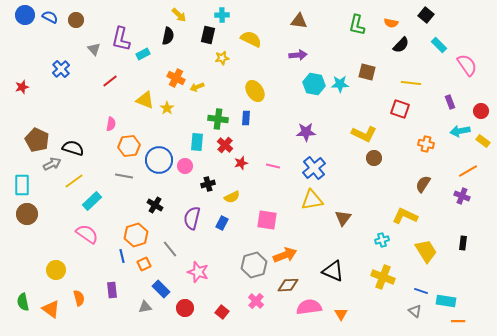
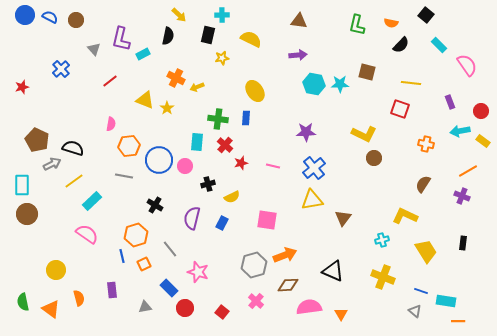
blue rectangle at (161, 289): moved 8 px right, 1 px up
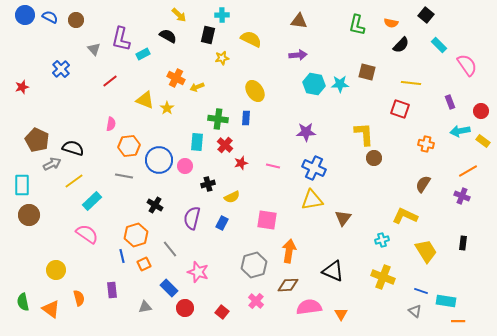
black semicircle at (168, 36): rotated 72 degrees counterclockwise
yellow L-shape at (364, 134): rotated 120 degrees counterclockwise
blue cross at (314, 168): rotated 25 degrees counterclockwise
brown circle at (27, 214): moved 2 px right, 1 px down
orange arrow at (285, 255): moved 4 px right, 4 px up; rotated 60 degrees counterclockwise
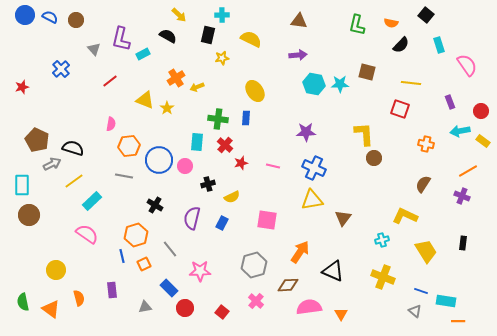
cyan rectangle at (439, 45): rotated 28 degrees clockwise
orange cross at (176, 78): rotated 30 degrees clockwise
orange arrow at (289, 251): moved 11 px right, 1 px down; rotated 25 degrees clockwise
pink star at (198, 272): moved 2 px right, 1 px up; rotated 20 degrees counterclockwise
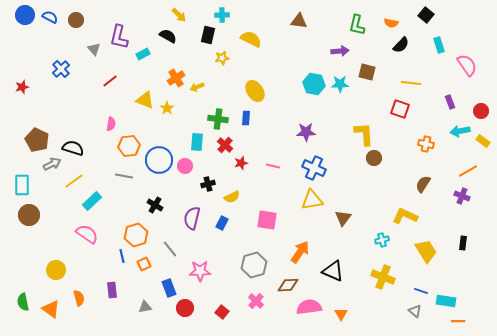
purple L-shape at (121, 39): moved 2 px left, 2 px up
purple arrow at (298, 55): moved 42 px right, 4 px up
blue rectangle at (169, 288): rotated 24 degrees clockwise
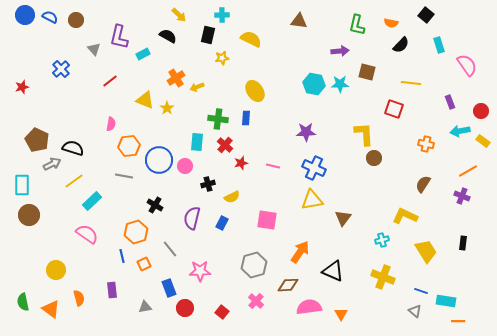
red square at (400, 109): moved 6 px left
orange hexagon at (136, 235): moved 3 px up
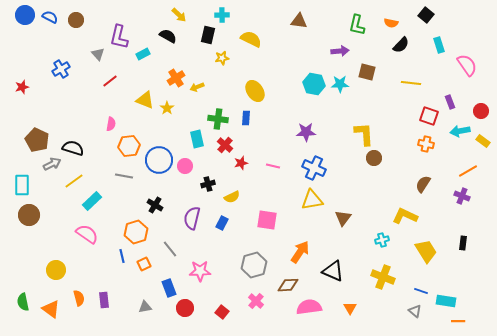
gray triangle at (94, 49): moved 4 px right, 5 px down
blue cross at (61, 69): rotated 12 degrees clockwise
red square at (394, 109): moved 35 px right, 7 px down
cyan rectangle at (197, 142): moved 3 px up; rotated 18 degrees counterclockwise
purple rectangle at (112, 290): moved 8 px left, 10 px down
orange triangle at (341, 314): moved 9 px right, 6 px up
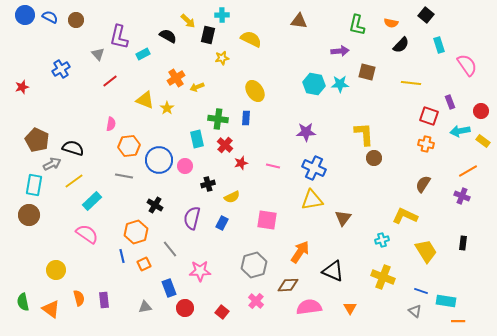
yellow arrow at (179, 15): moved 9 px right, 6 px down
cyan rectangle at (22, 185): moved 12 px right; rotated 10 degrees clockwise
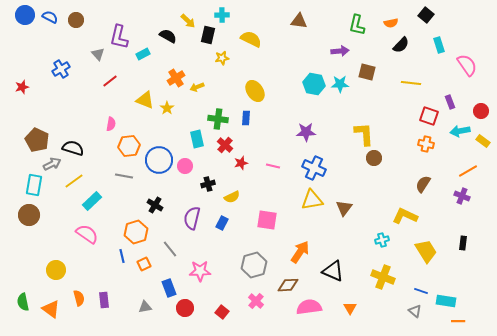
orange semicircle at (391, 23): rotated 24 degrees counterclockwise
brown triangle at (343, 218): moved 1 px right, 10 px up
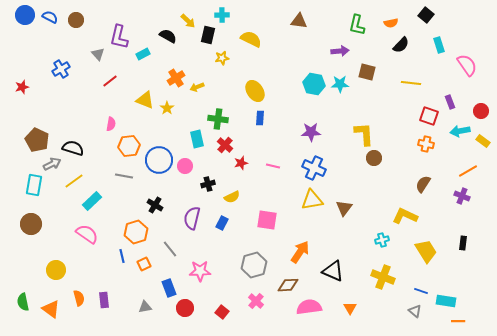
blue rectangle at (246, 118): moved 14 px right
purple star at (306, 132): moved 5 px right
brown circle at (29, 215): moved 2 px right, 9 px down
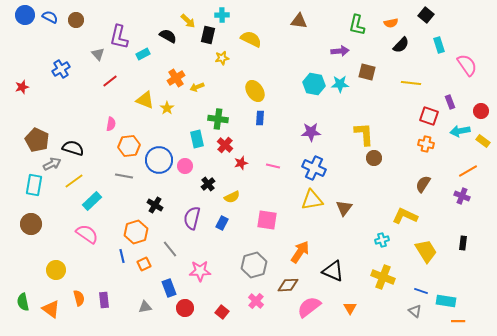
black cross at (208, 184): rotated 24 degrees counterclockwise
pink semicircle at (309, 307): rotated 30 degrees counterclockwise
